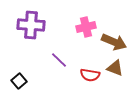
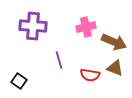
purple cross: moved 2 px right, 1 px down
purple line: rotated 30 degrees clockwise
black square: rotated 14 degrees counterclockwise
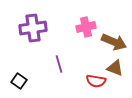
purple cross: moved 2 px down; rotated 12 degrees counterclockwise
purple line: moved 4 px down
red semicircle: moved 6 px right, 6 px down
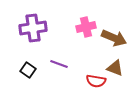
brown arrow: moved 4 px up
purple line: rotated 54 degrees counterclockwise
black square: moved 9 px right, 11 px up
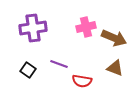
red semicircle: moved 14 px left
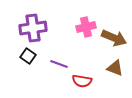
black square: moved 14 px up
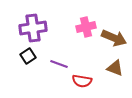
black square: rotated 21 degrees clockwise
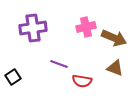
black square: moved 15 px left, 21 px down
